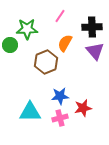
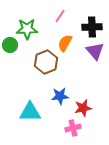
pink cross: moved 13 px right, 10 px down
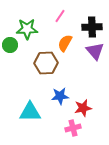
brown hexagon: moved 1 px down; rotated 20 degrees clockwise
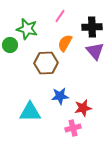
green star: rotated 15 degrees clockwise
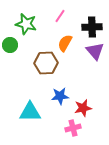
green star: moved 1 px left, 5 px up
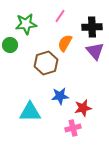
green star: rotated 20 degrees counterclockwise
brown hexagon: rotated 15 degrees counterclockwise
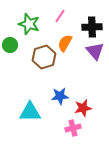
green star: moved 3 px right; rotated 25 degrees clockwise
brown hexagon: moved 2 px left, 6 px up
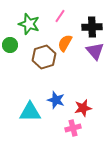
blue star: moved 4 px left, 4 px down; rotated 24 degrees clockwise
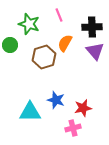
pink line: moved 1 px left, 1 px up; rotated 56 degrees counterclockwise
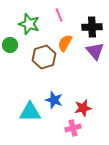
blue star: moved 2 px left
